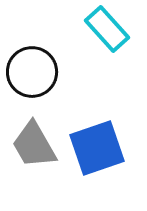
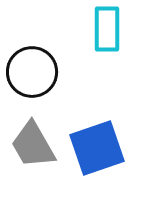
cyan rectangle: rotated 42 degrees clockwise
gray trapezoid: moved 1 px left
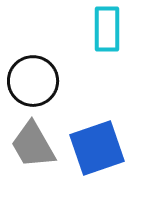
black circle: moved 1 px right, 9 px down
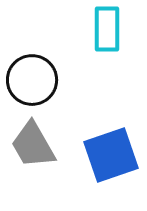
black circle: moved 1 px left, 1 px up
blue square: moved 14 px right, 7 px down
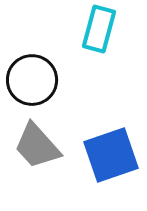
cyan rectangle: moved 8 px left; rotated 15 degrees clockwise
gray trapezoid: moved 4 px right, 1 px down; rotated 12 degrees counterclockwise
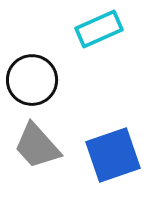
cyan rectangle: rotated 51 degrees clockwise
blue square: moved 2 px right
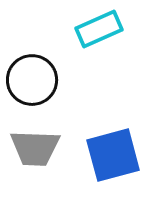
gray trapezoid: moved 2 px left, 2 px down; rotated 46 degrees counterclockwise
blue square: rotated 4 degrees clockwise
